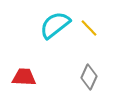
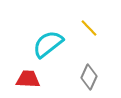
cyan semicircle: moved 7 px left, 19 px down
red trapezoid: moved 4 px right, 2 px down
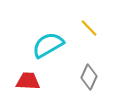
cyan semicircle: moved 1 px down; rotated 8 degrees clockwise
red trapezoid: moved 2 px down
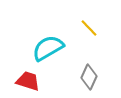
cyan semicircle: moved 3 px down
red trapezoid: rotated 15 degrees clockwise
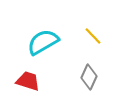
yellow line: moved 4 px right, 8 px down
cyan semicircle: moved 5 px left, 6 px up
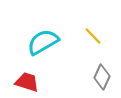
gray diamond: moved 13 px right
red trapezoid: moved 1 px left, 1 px down
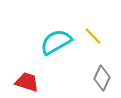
cyan semicircle: moved 13 px right
gray diamond: moved 1 px down
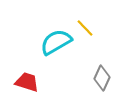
yellow line: moved 8 px left, 8 px up
